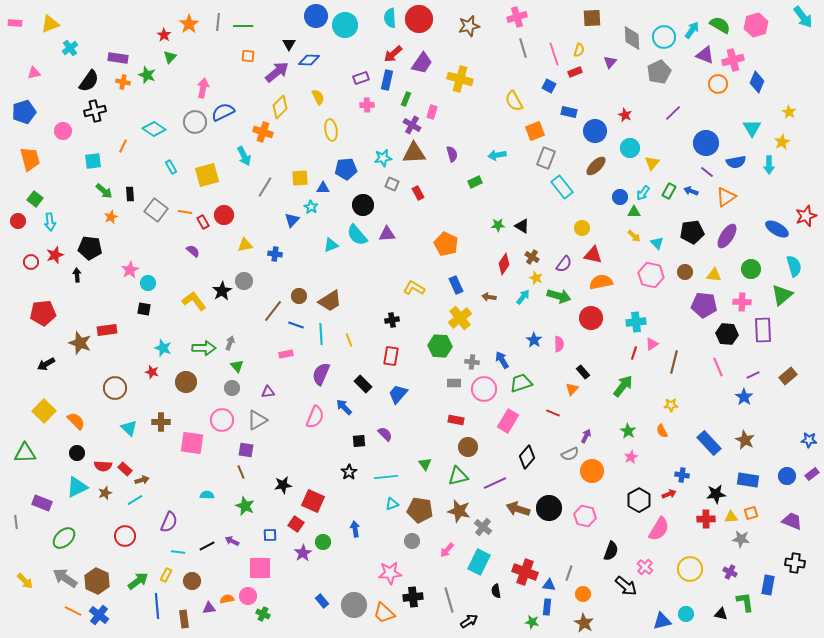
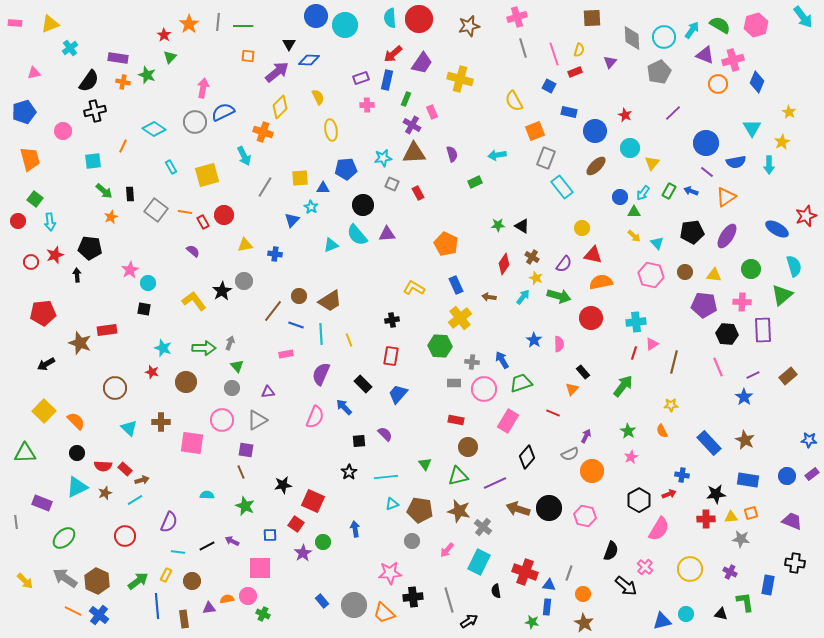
pink rectangle at (432, 112): rotated 40 degrees counterclockwise
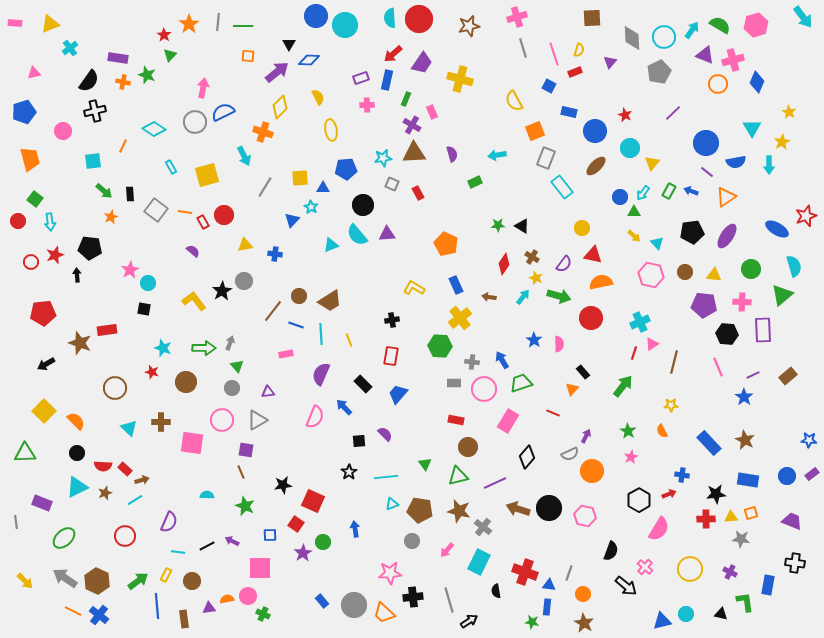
green triangle at (170, 57): moved 2 px up
cyan cross at (636, 322): moved 4 px right; rotated 18 degrees counterclockwise
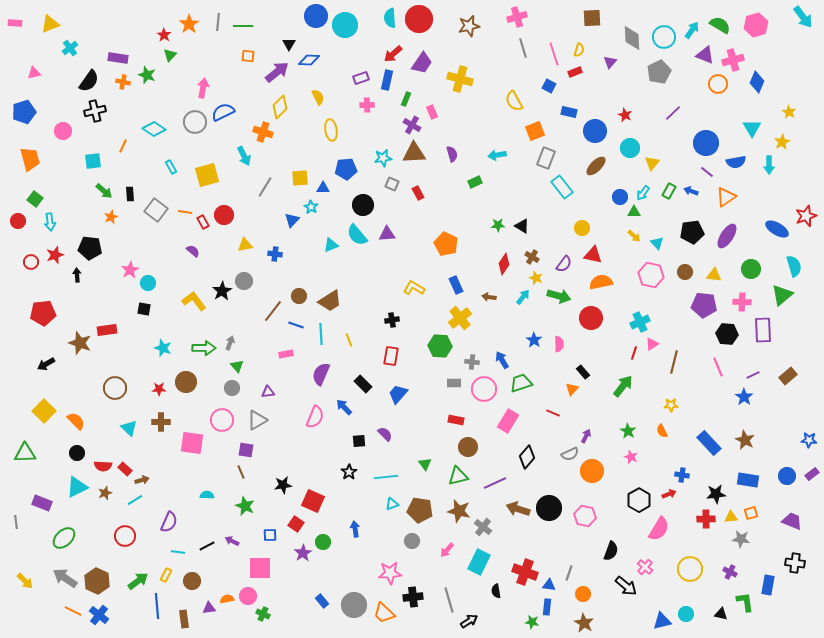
red star at (152, 372): moved 7 px right, 17 px down; rotated 16 degrees counterclockwise
pink star at (631, 457): rotated 24 degrees counterclockwise
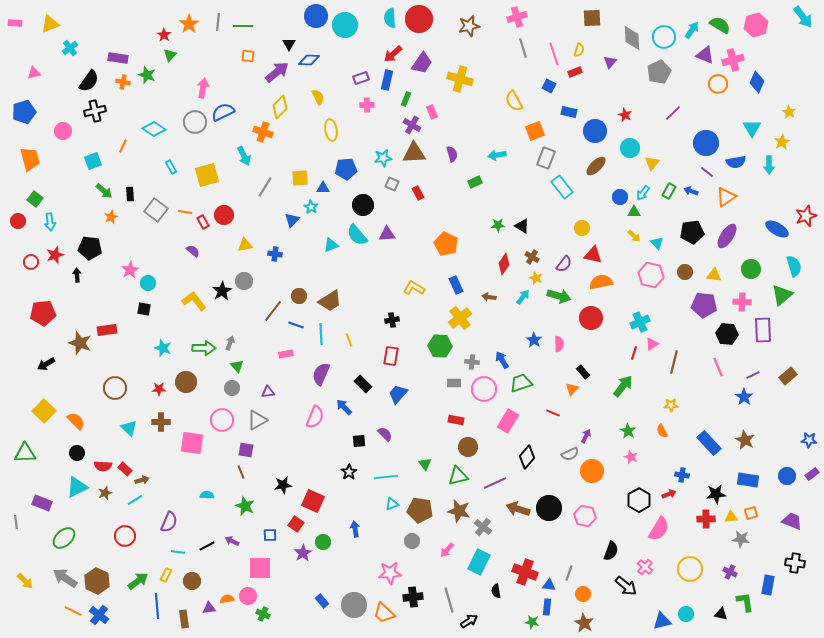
cyan square at (93, 161): rotated 12 degrees counterclockwise
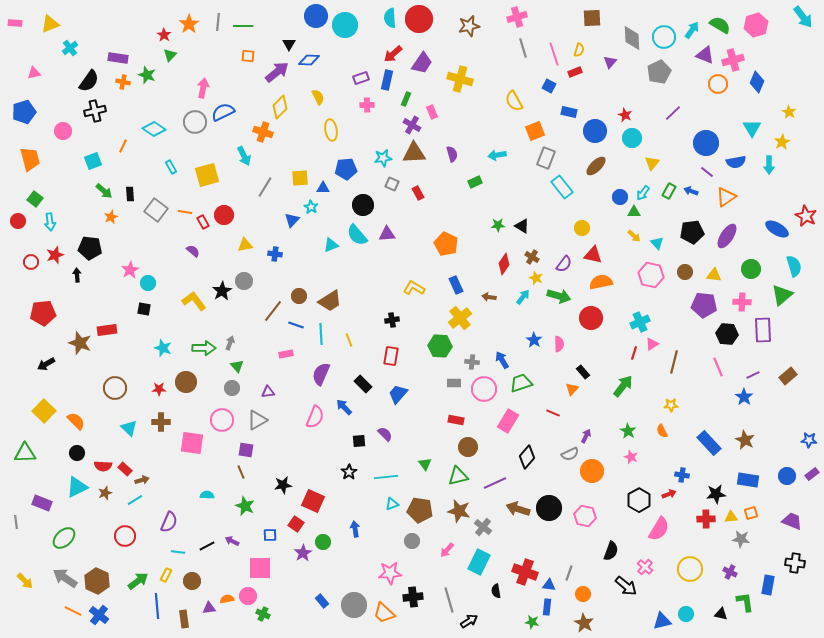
cyan circle at (630, 148): moved 2 px right, 10 px up
red star at (806, 216): rotated 25 degrees counterclockwise
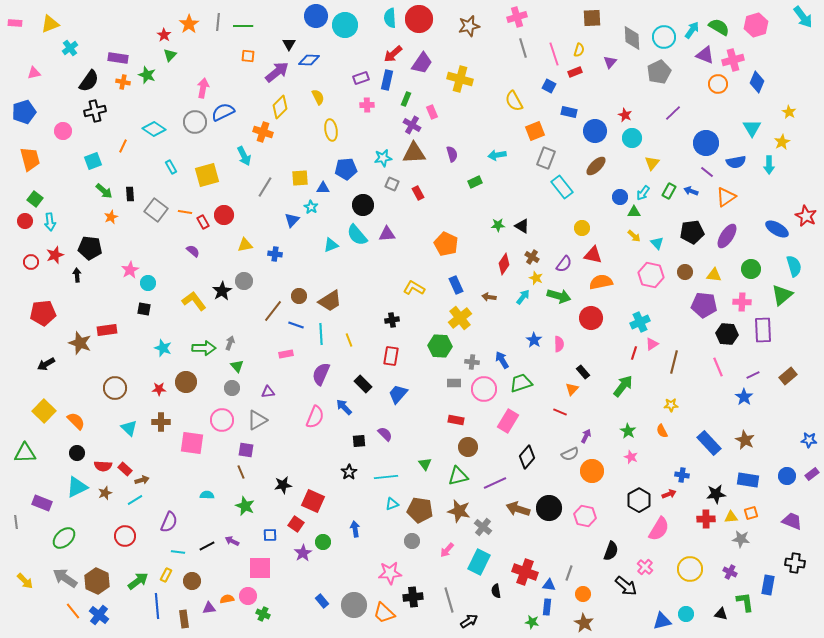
green semicircle at (720, 25): moved 1 px left, 2 px down
red circle at (18, 221): moved 7 px right
red line at (553, 413): moved 7 px right, 1 px up
orange line at (73, 611): rotated 24 degrees clockwise
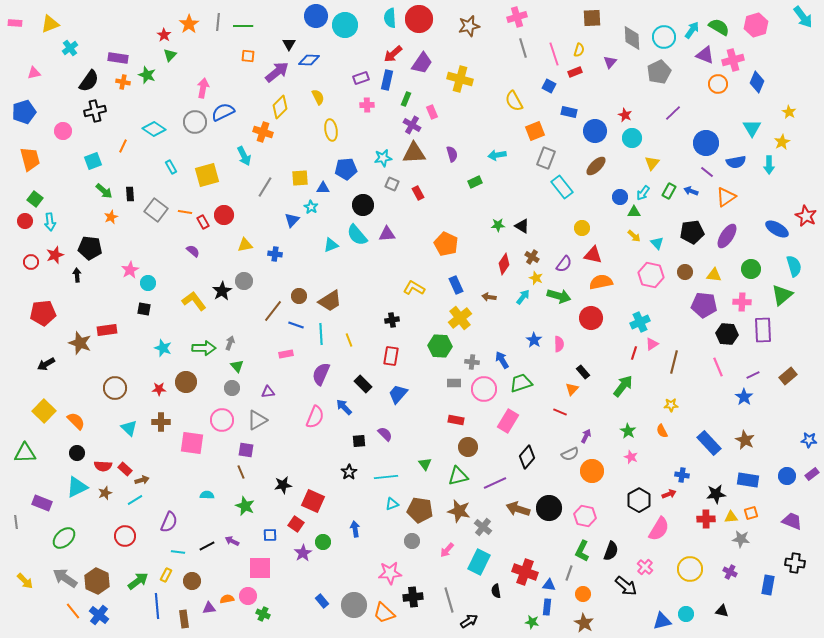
green L-shape at (745, 602): moved 163 px left, 51 px up; rotated 145 degrees counterclockwise
black triangle at (721, 614): moved 1 px right, 3 px up
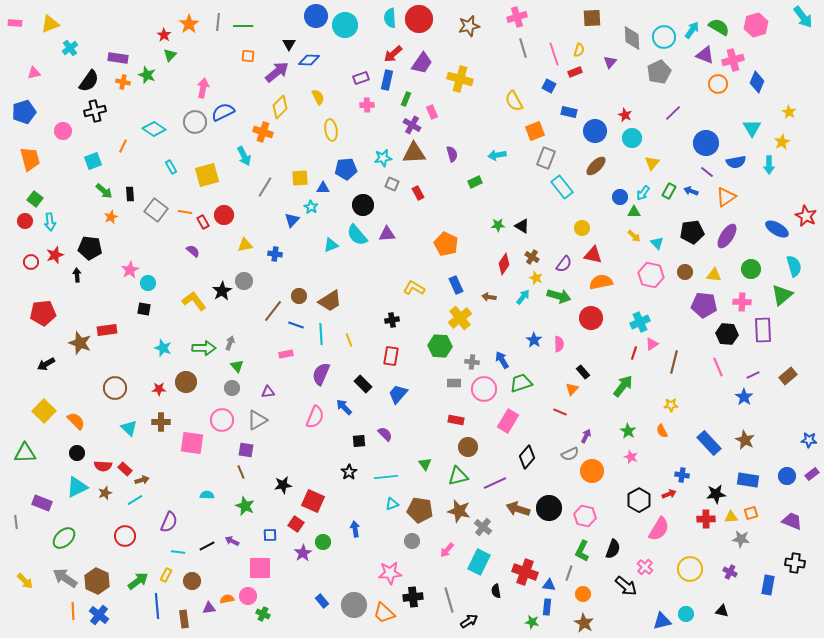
black semicircle at (611, 551): moved 2 px right, 2 px up
orange line at (73, 611): rotated 36 degrees clockwise
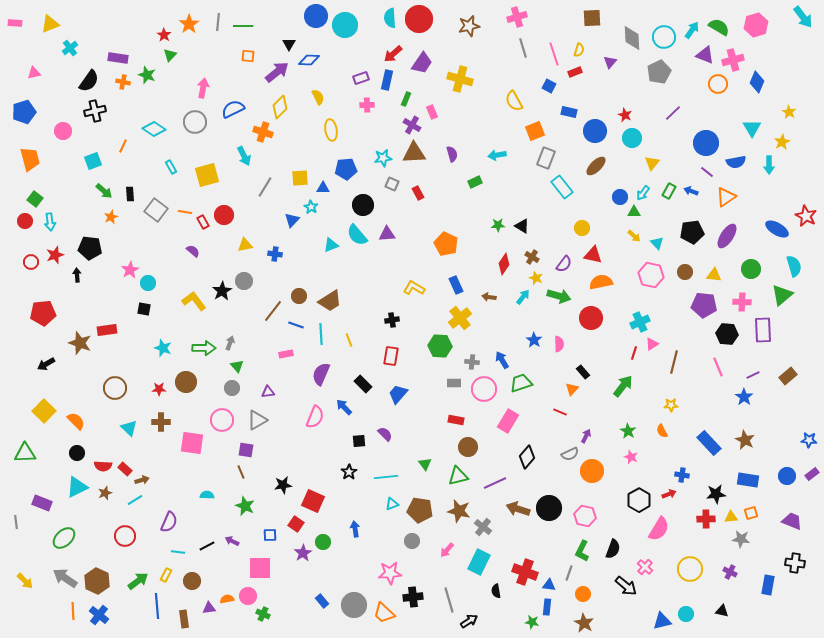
blue semicircle at (223, 112): moved 10 px right, 3 px up
